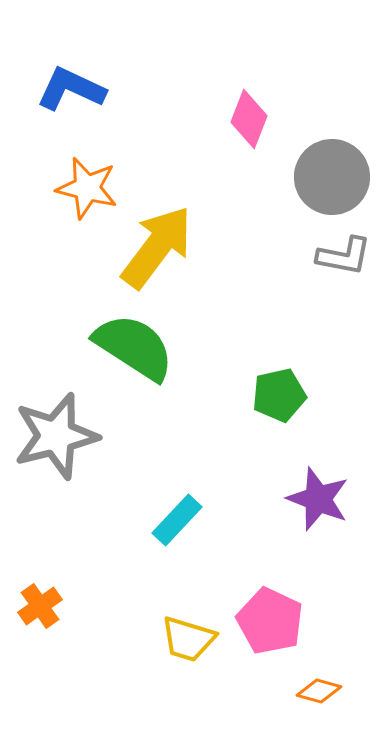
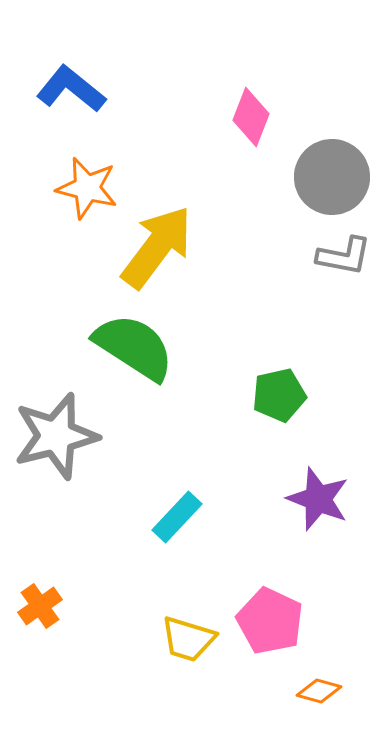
blue L-shape: rotated 14 degrees clockwise
pink diamond: moved 2 px right, 2 px up
cyan rectangle: moved 3 px up
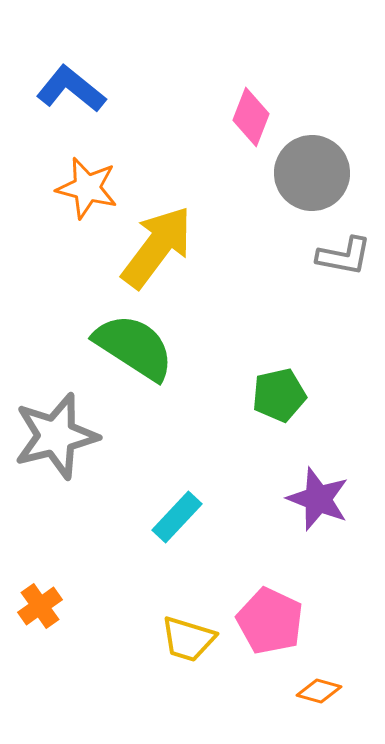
gray circle: moved 20 px left, 4 px up
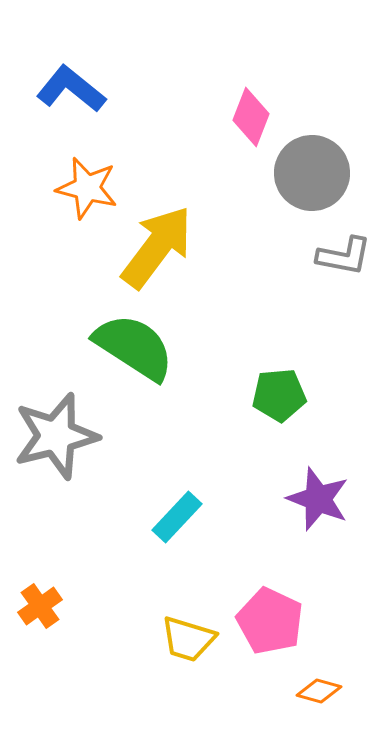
green pentagon: rotated 8 degrees clockwise
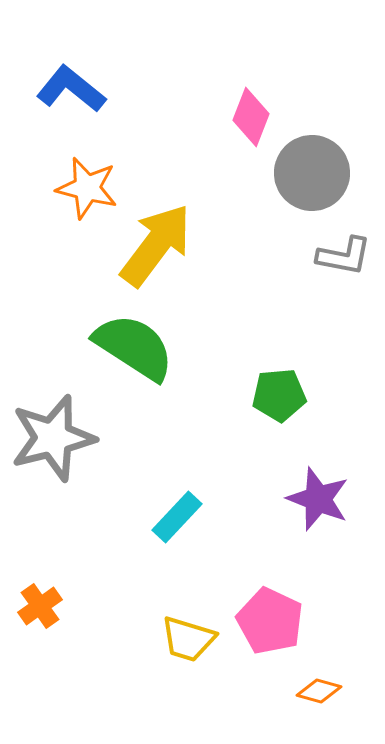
yellow arrow: moved 1 px left, 2 px up
gray star: moved 3 px left, 2 px down
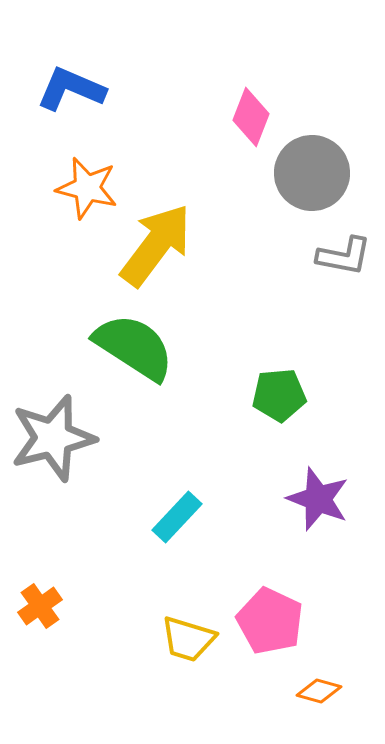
blue L-shape: rotated 16 degrees counterclockwise
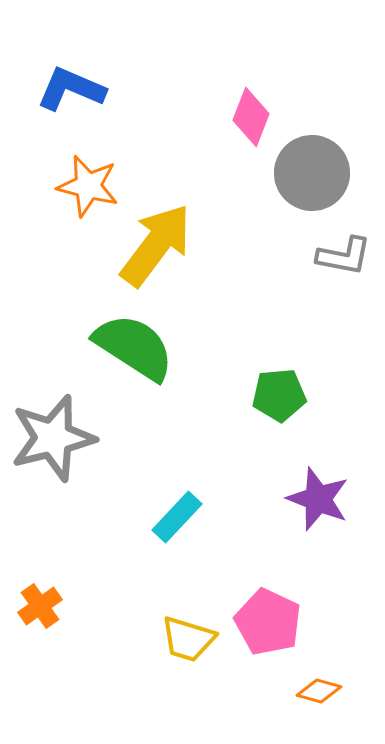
orange star: moved 1 px right, 2 px up
pink pentagon: moved 2 px left, 1 px down
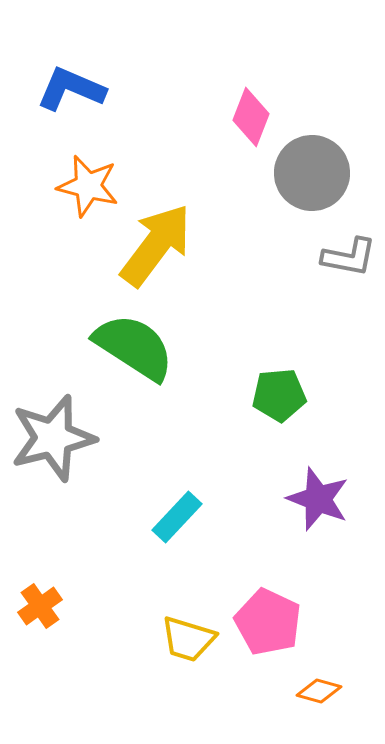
gray L-shape: moved 5 px right, 1 px down
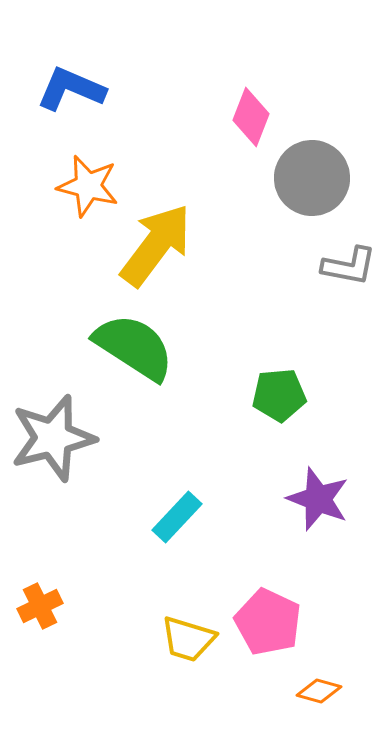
gray circle: moved 5 px down
gray L-shape: moved 9 px down
orange cross: rotated 9 degrees clockwise
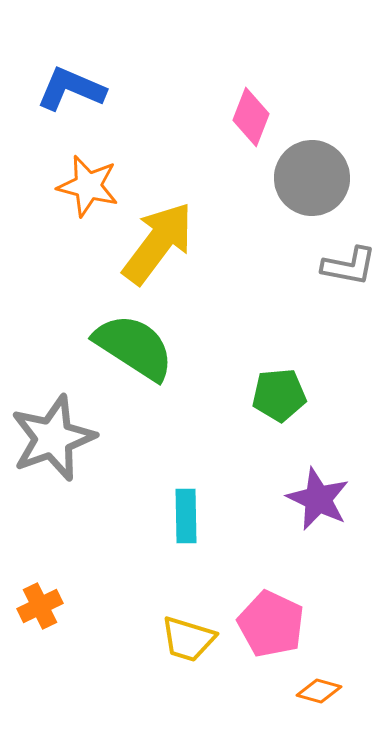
yellow arrow: moved 2 px right, 2 px up
gray star: rotated 6 degrees counterclockwise
purple star: rotated 4 degrees clockwise
cyan rectangle: moved 9 px right, 1 px up; rotated 44 degrees counterclockwise
pink pentagon: moved 3 px right, 2 px down
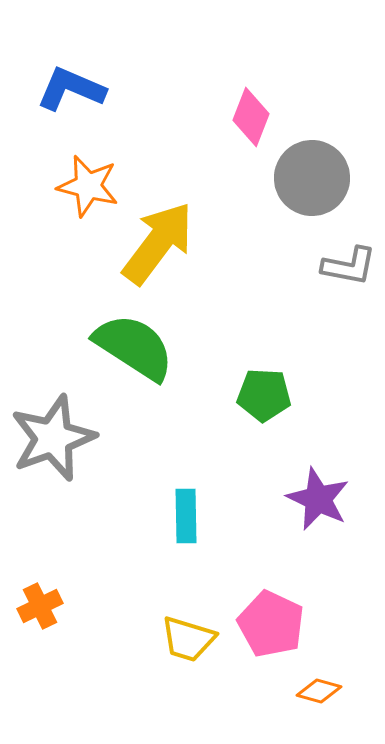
green pentagon: moved 15 px left; rotated 8 degrees clockwise
